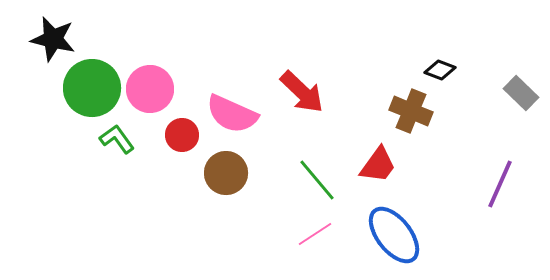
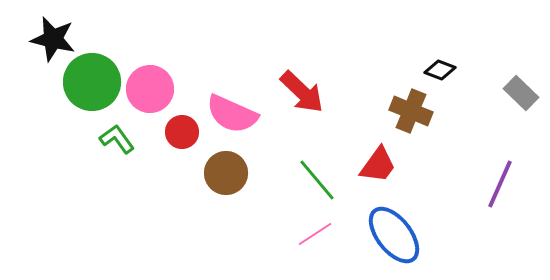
green circle: moved 6 px up
red circle: moved 3 px up
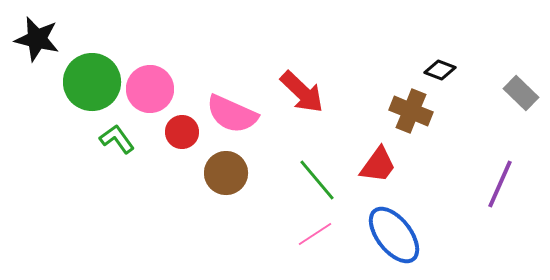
black star: moved 16 px left
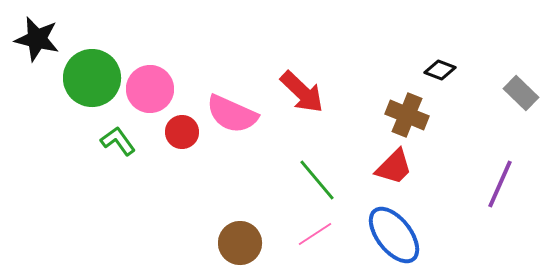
green circle: moved 4 px up
brown cross: moved 4 px left, 4 px down
green L-shape: moved 1 px right, 2 px down
red trapezoid: moved 16 px right, 2 px down; rotated 9 degrees clockwise
brown circle: moved 14 px right, 70 px down
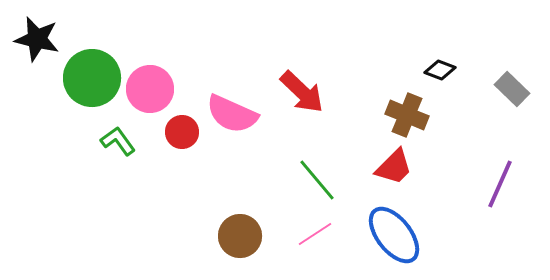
gray rectangle: moved 9 px left, 4 px up
brown circle: moved 7 px up
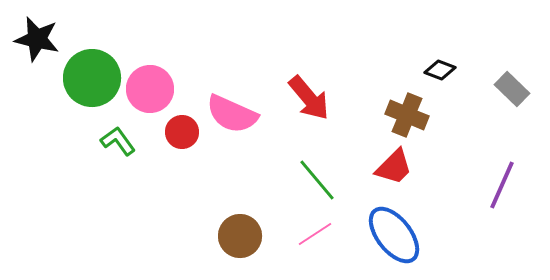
red arrow: moved 7 px right, 6 px down; rotated 6 degrees clockwise
purple line: moved 2 px right, 1 px down
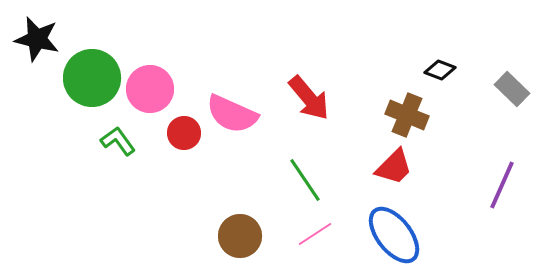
red circle: moved 2 px right, 1 px down
green line: moved 12 px left; rotated 6 degrees clockwise
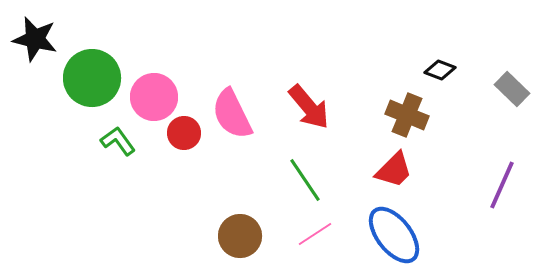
black star: moved 2 px left
pink circle: moved 4 px right, 8 px down
red arrow: moved 9 px down
pink semicircle: rotated 40 degrees clockwise
red trapezoid: moved 3 px down
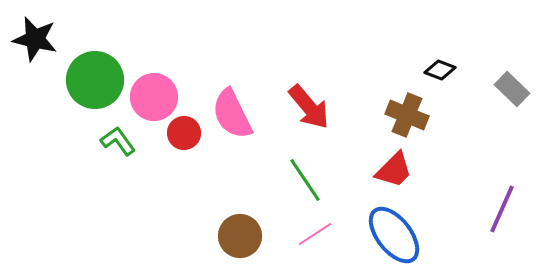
green circle: moved 3 px right, 2 px down
purple line: moved 24 px down
